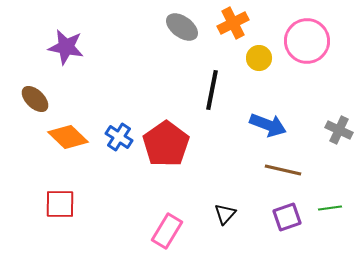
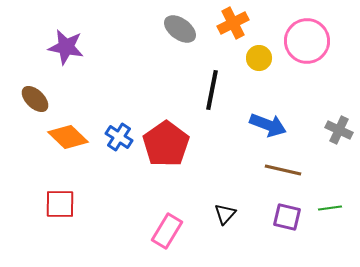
gray ellipse: moved 2 px left, 2 px down
purple square: rotated 32 degrees clockwise
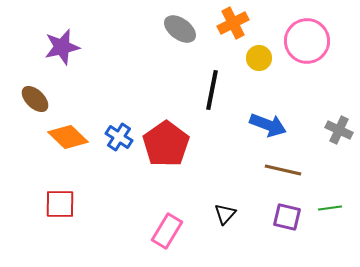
purple star: moved 4 px left; rotated 24 degrees counterclockwise
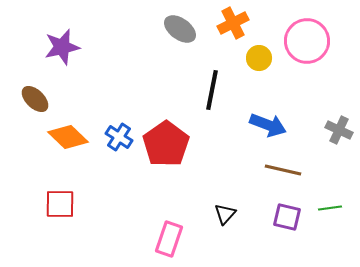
pink rectangle: moved 2 px right, 8 px down; rotated 12 degrees counterclockwise
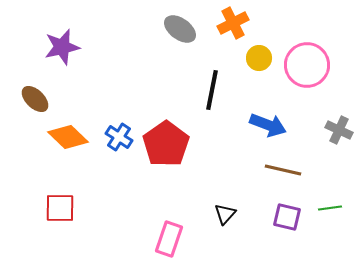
pink circle: moved 24 px down
red square: moved 4 px down
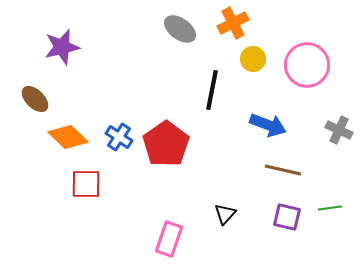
yellow circle: moved 6 px left, 1 px down
red square: moved 26 px right, 24 px up
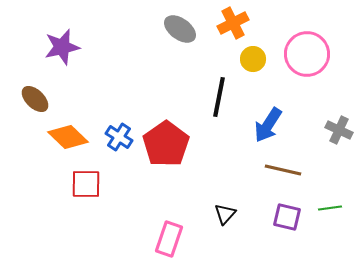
pink circle: moved 11 px up
black line: moved 7 px right, 7 px down
blue arrow: rotated 102 degrees clockwise
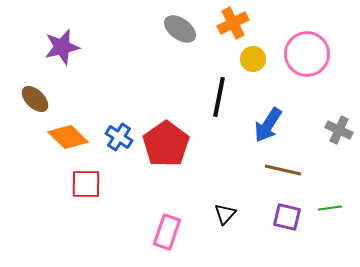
pink rectangle: moved 2 px left, 7 px up
